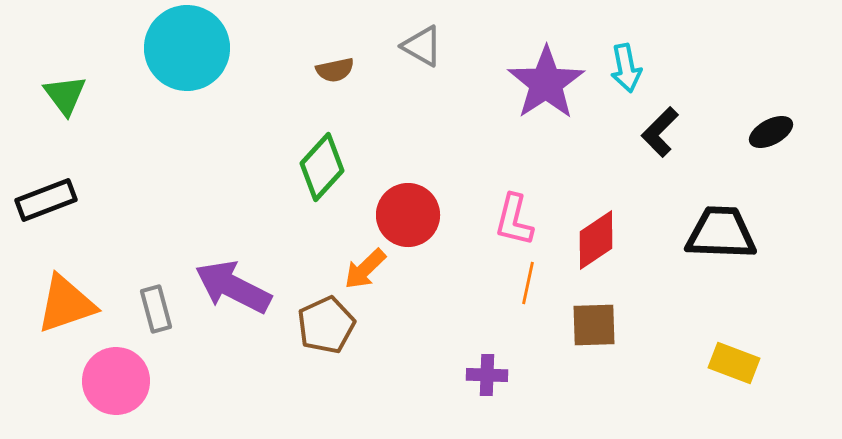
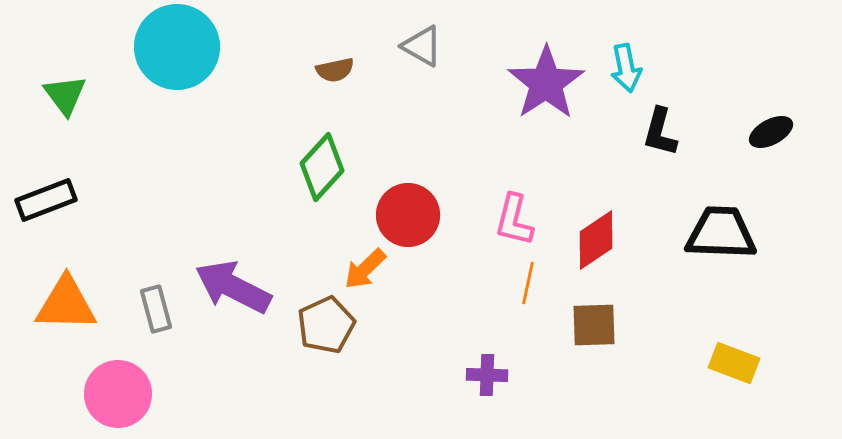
cyan circle: moved 10 px left, 1 px up
black L-shape: rotated 30 degrees counterclockwise
orange triangle: rotated 20 degrees clockwise
pink circle: moved 2 px right, 13 px down
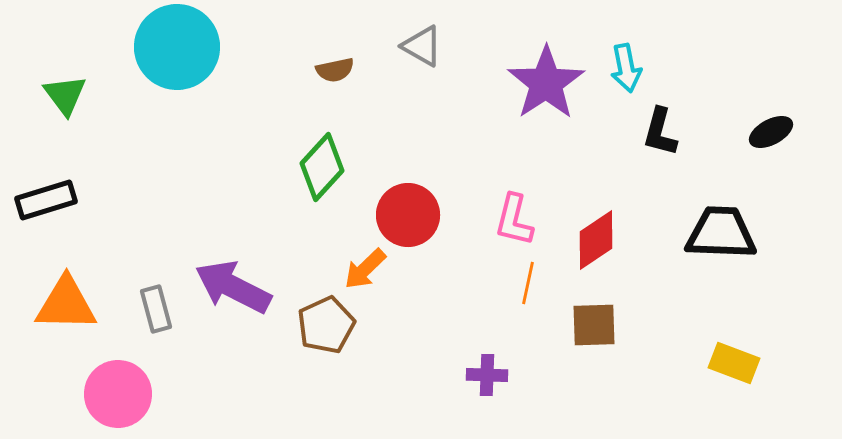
black rectangle: rotated 4 degrees clockwise
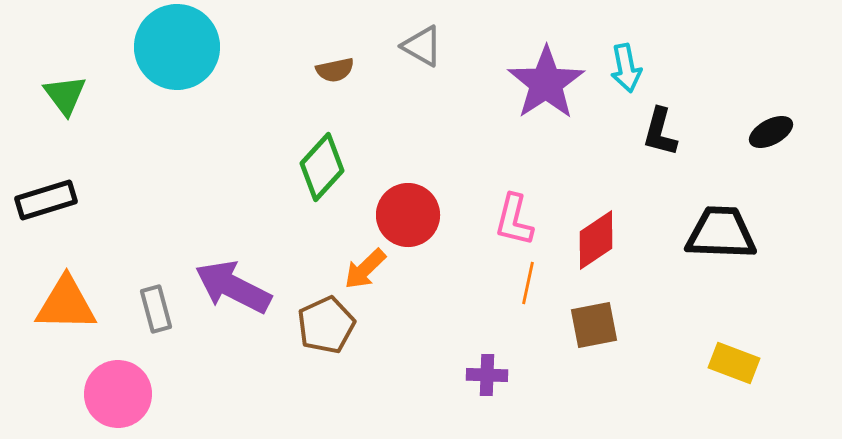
brown square: rotated 9 degrees counterclockwise
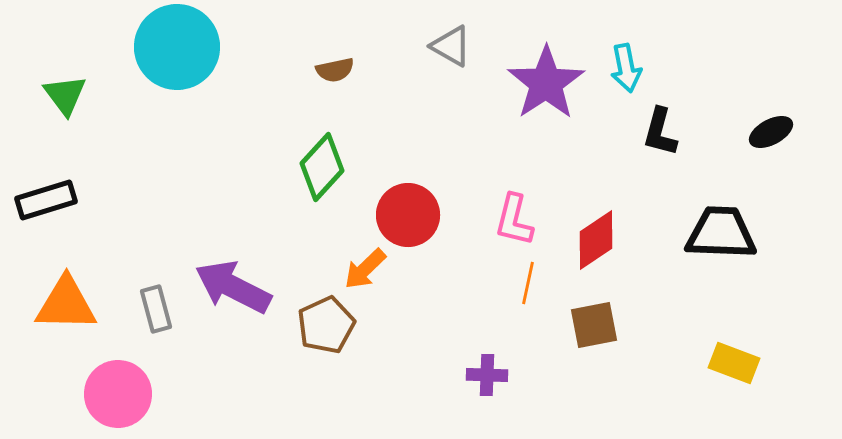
gray triangle: moved 29 px right
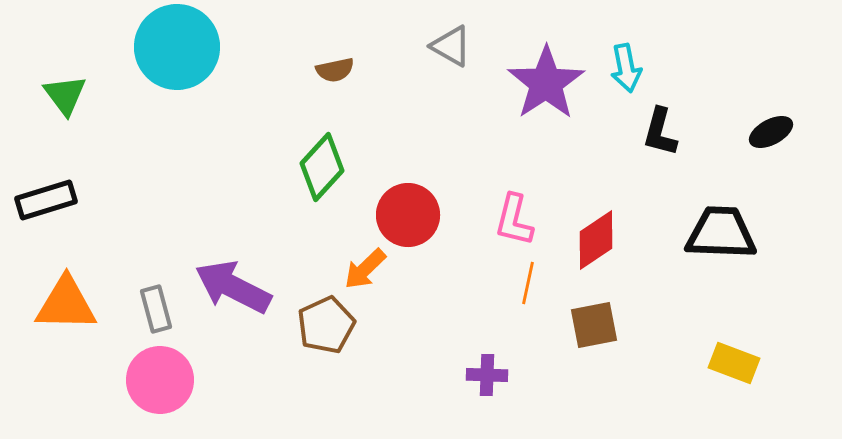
pink circle: moved 42 px right, 14 px up
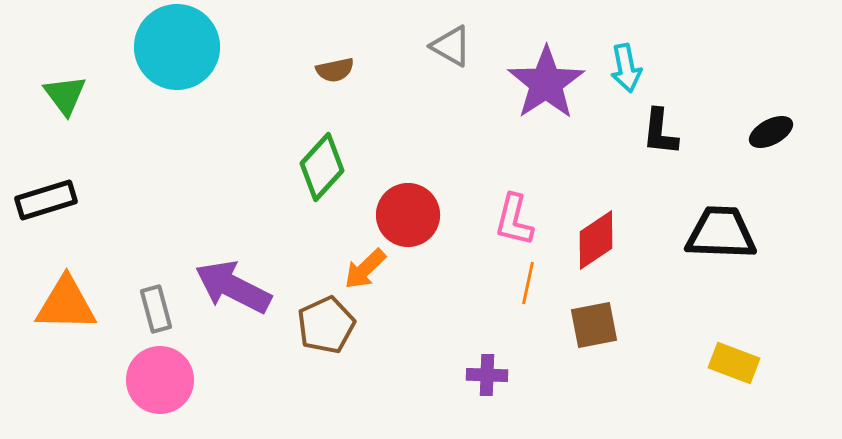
black L-shape: rotated 9 degrees counterclockwise
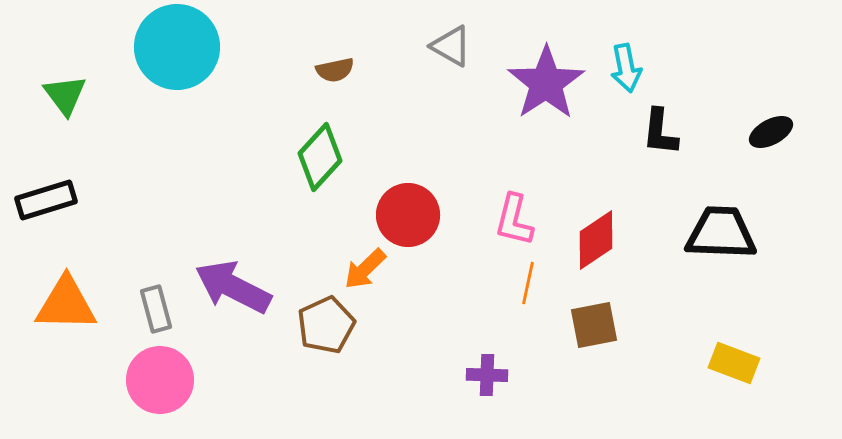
green diamond: moved 2 px left, 10 px up
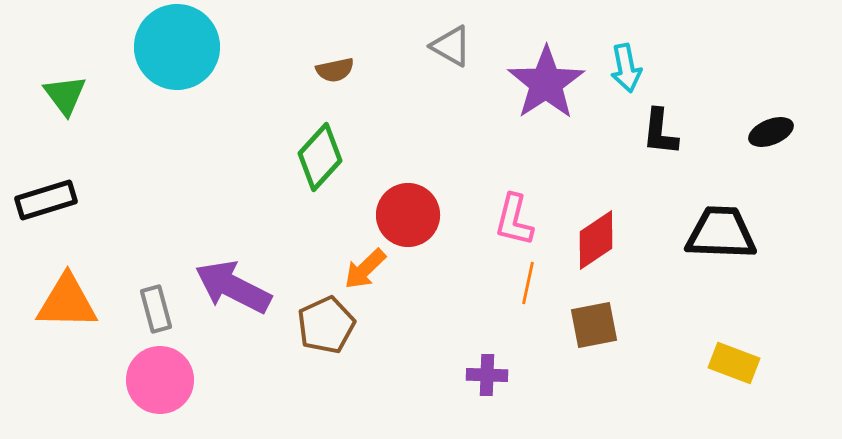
black ellipse: rotated 6 degrees clockwise
orange triangle: moved 1 px right, 2 px up
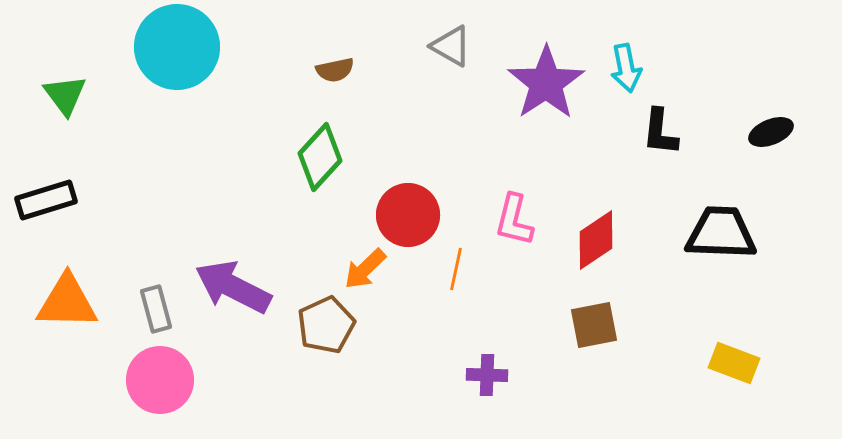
orange line: moved 72 px left, 14 px up
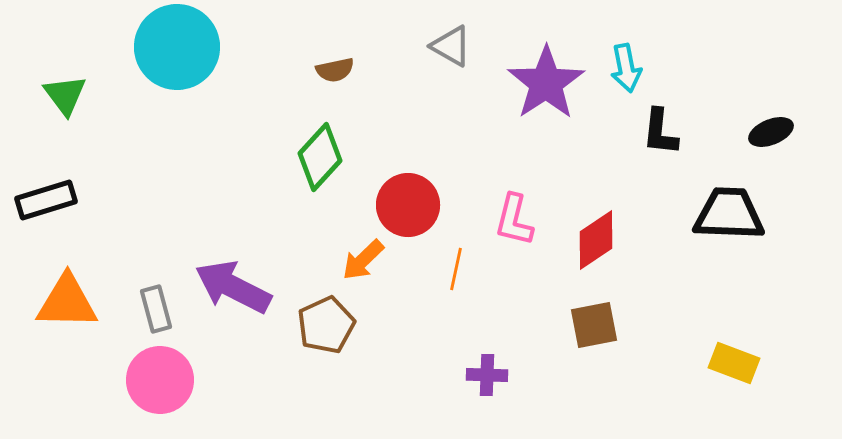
red circle: moved 10 px up
black trapezoid: moved 8 px right, 19 px up
orange arrow: moved 2 px left, 9 px up
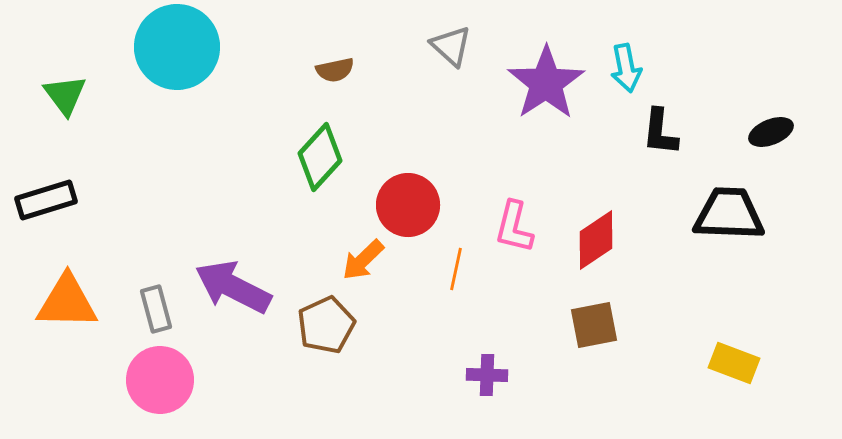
gray triangle: rotated 12 degrees clockwise
pink L-shape: moved 7 px down
